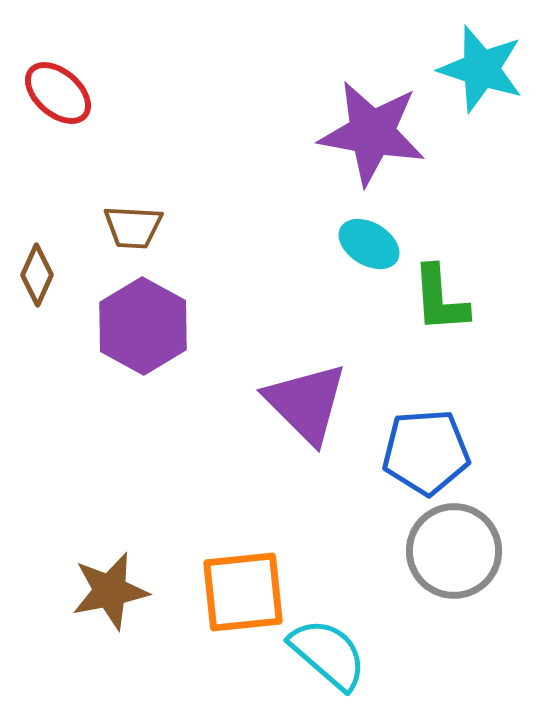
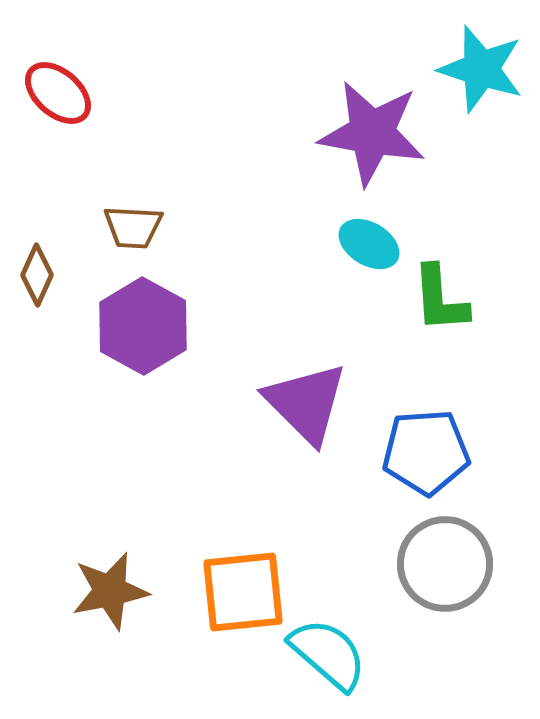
gray circle: moved 9 px left, 13 px down
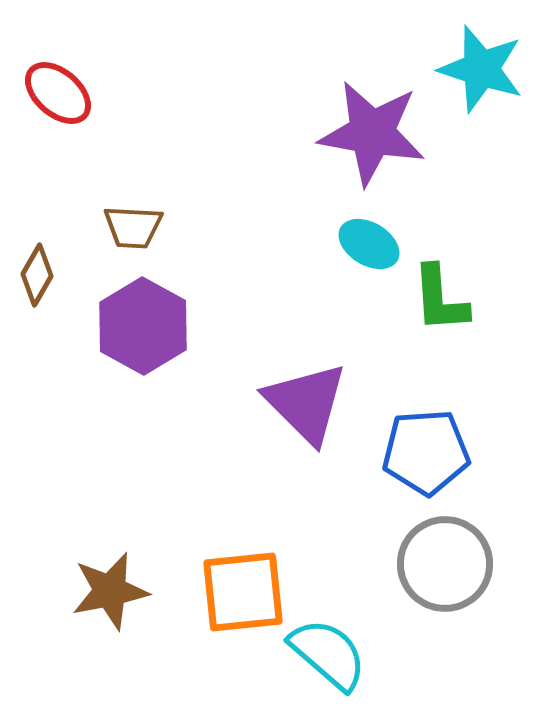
brown diamond: rotated 6 degrees clockwise
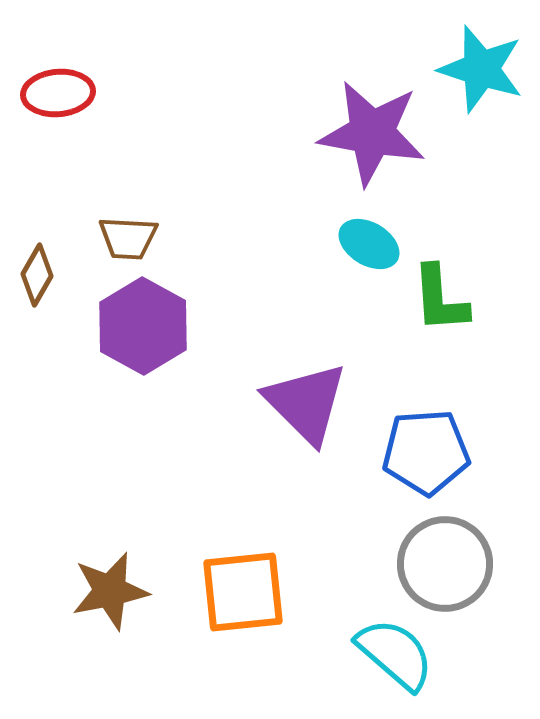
red ellipse: rotated 46 degrees counterclockwise
brown trapezoid: moved 5 px left, 11 px down
cyan semicircle: moved 67 px right
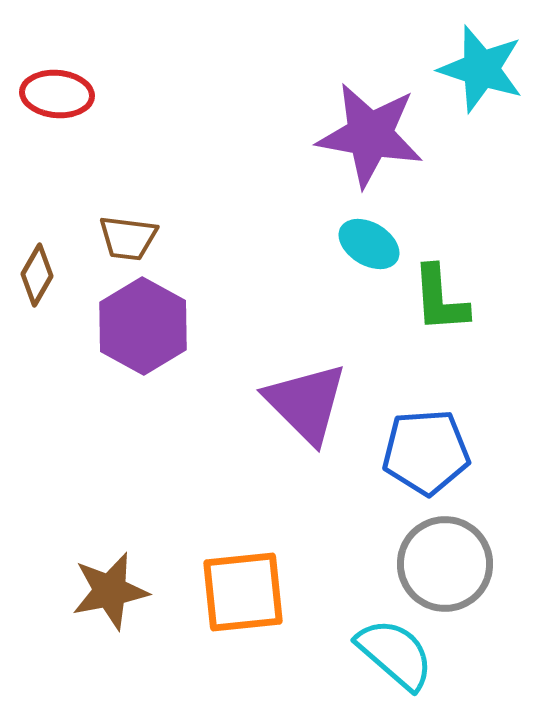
red ellipse: moved 1 px left, 1 px down; rotated 10 degrees clockwise
purple star: moved 2 px left, 2 px down
brown trapezoid: rotated 4 degrees clockwise
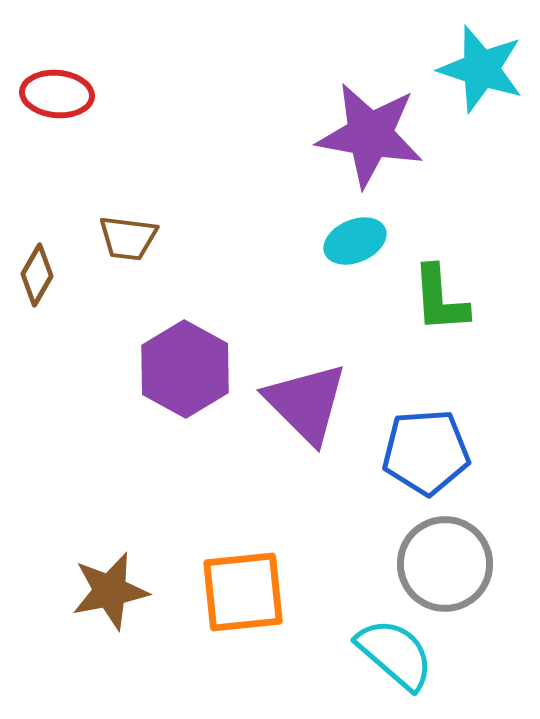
cyan ellipse: moved 14 px left, 3 px up; rotated 54 degrees counterclockwise
purple hexagon: moved 42 px right, 43 px down
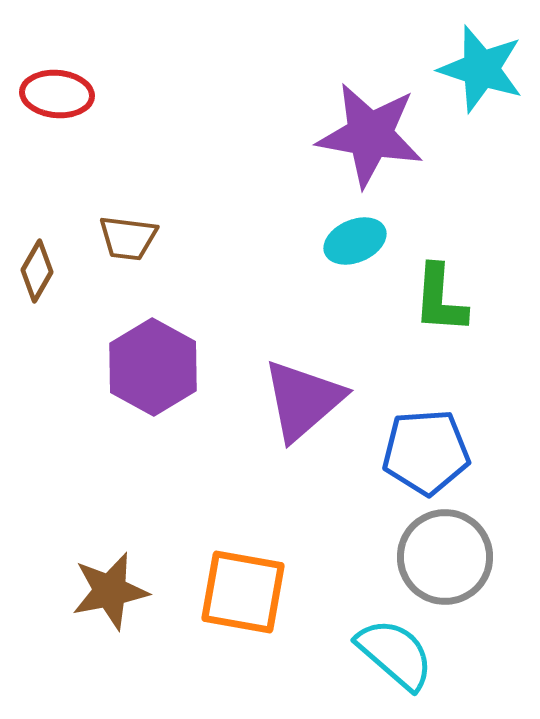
brown diamond: moved 4 px up
green L-shape: rotated 8 degrees clockwise
purple hexagon: moved 32 px left, 2 px up
purple triangle: moved 3 px left, 3 px up; rotated 34 degrees clockwise
gray circle: moved 7 px up
orange square: rotated 16 degrees clockwise
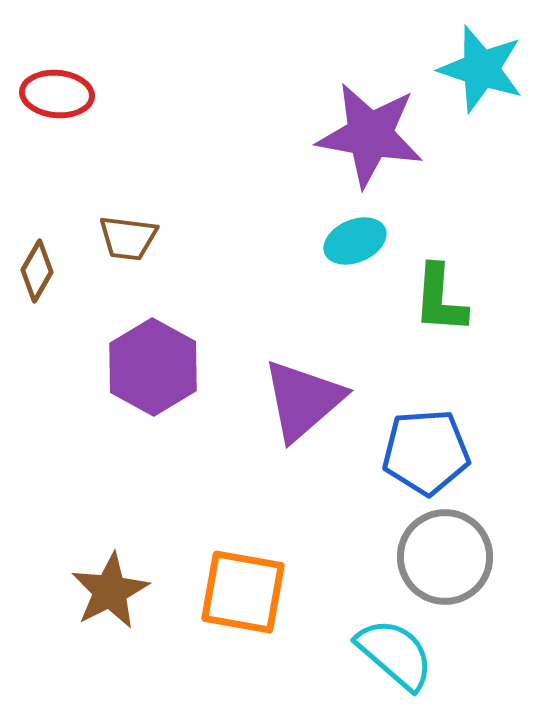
brown star: rotated 16 degrees counterclockwise
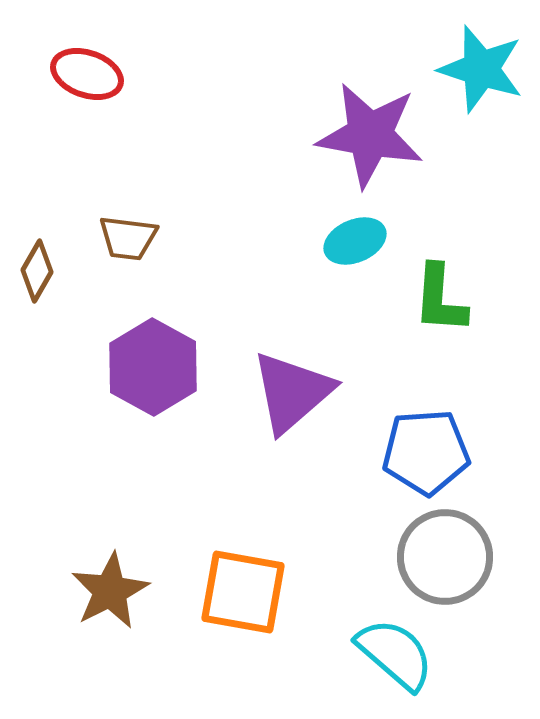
red ellipse: moved 30 px right, 20 px up; rotated 14 degrees clockwise
purple triangle: moved 11 px left, 8 px up
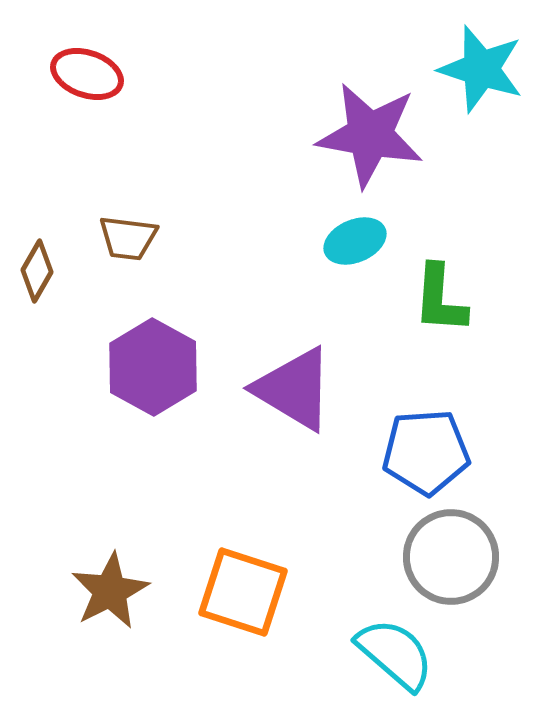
purple triangle: moved 2 px right, 3 px up; rotated 48 degrees counterclockwise
gray circle: moved 6 px right
orange square: rotated 8 degrees clockwise
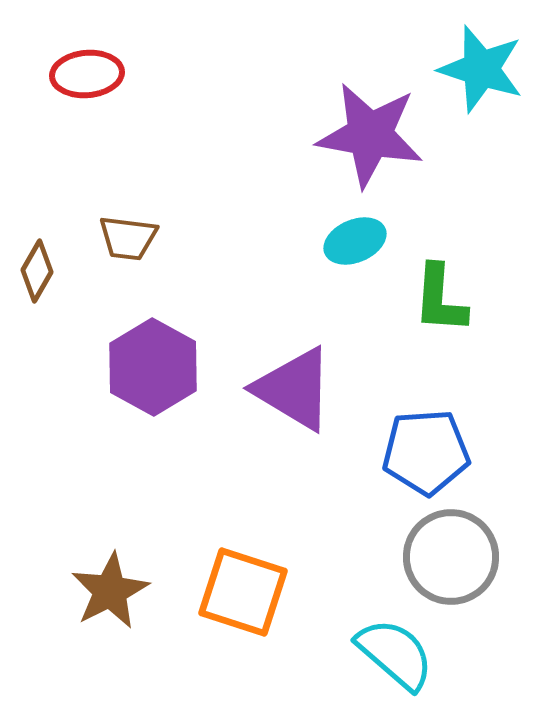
red ellipse: rotated 24 degrees counterclockwise
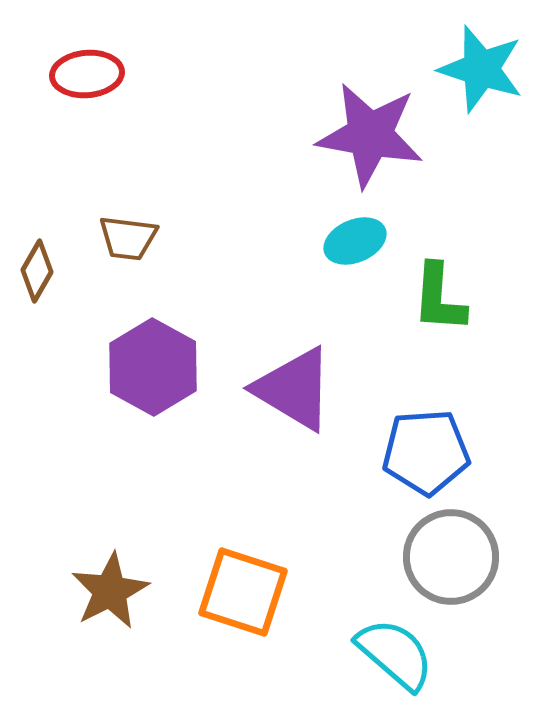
green L-shape: moved 1 px left, 1 px up
